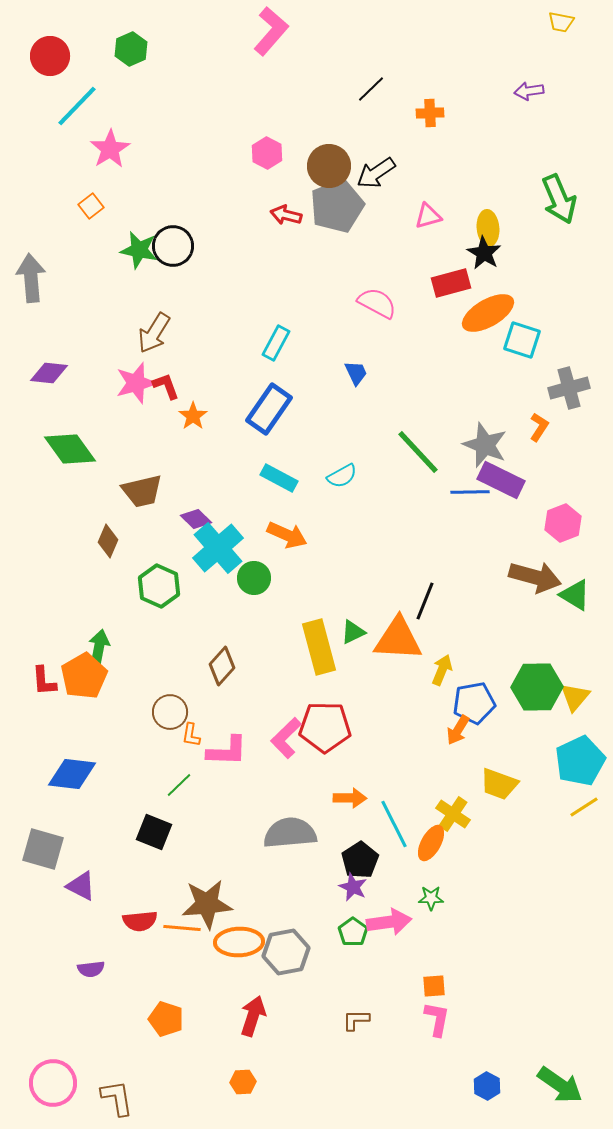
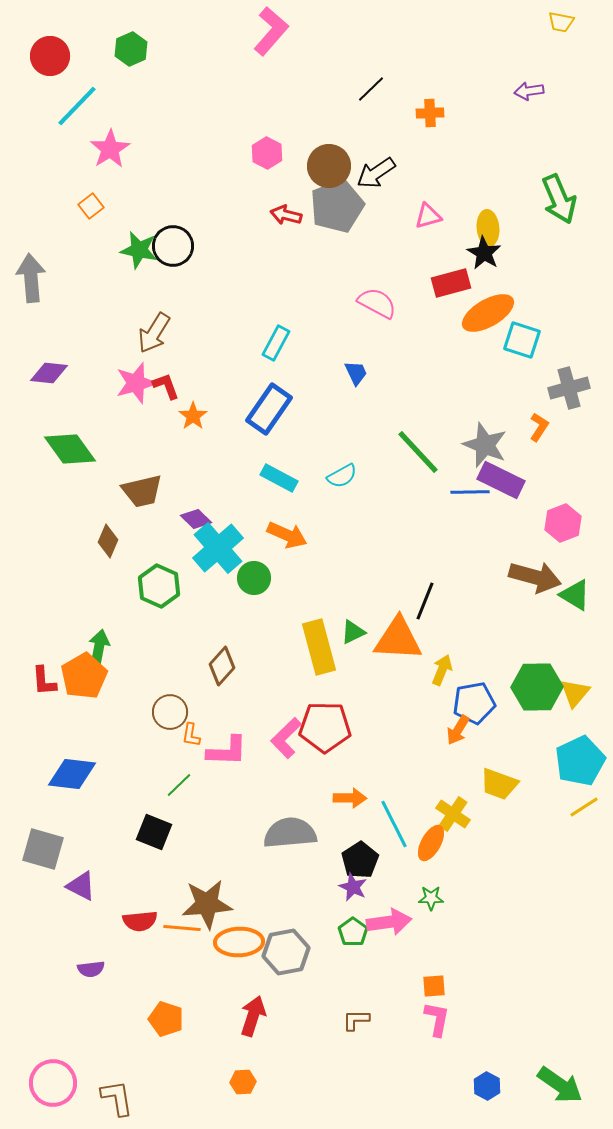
yellow triangle at (575, 697): moved 4 px up
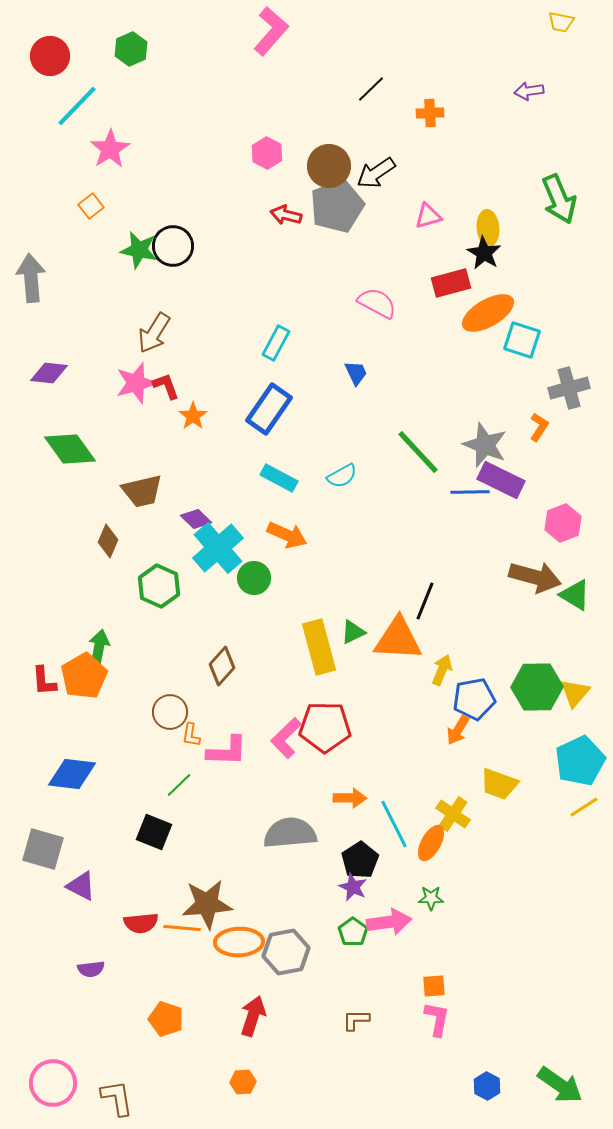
blue pentagon at (474, 703): moved 4 px up
red semicircle at (140, 921): moved 1 px right, 2 px down
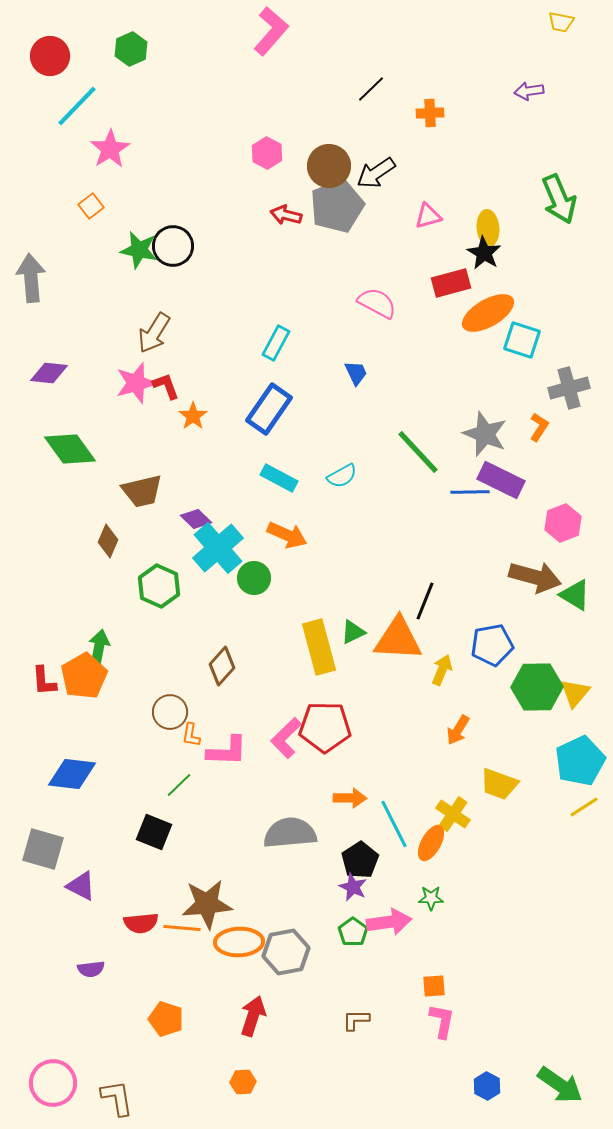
gray star at (485, 445): moved 11 px up
blue pentagon at (474, 699): moved 18 px right, 54 px up
pink L-shape at (437, 1019): moved 5 px right, 2 px down
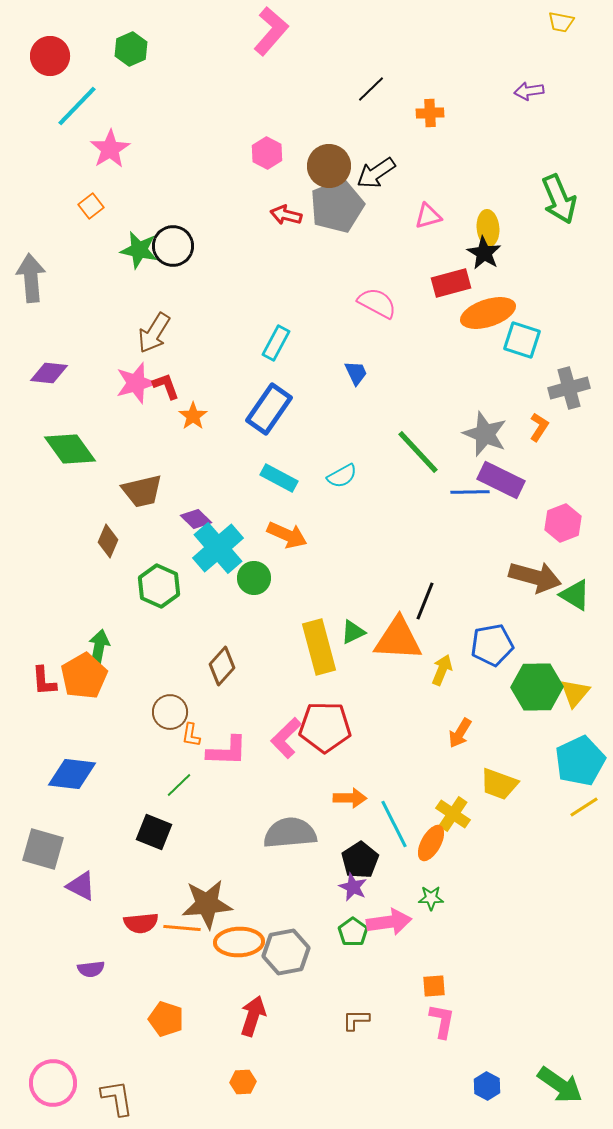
orange ellipse at (488, 313): rotated 12 degrees clockwise
orange arrow at (458, 730): moved 2 px right, 3 px down
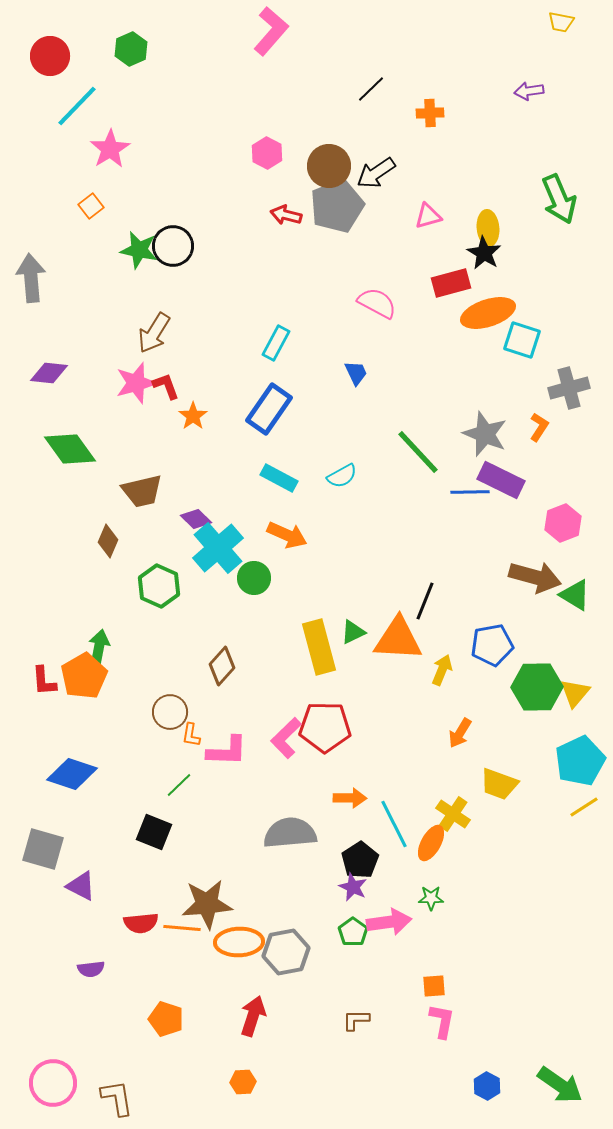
blue diamond at (72, 774): rotated 12 degrees clockwise
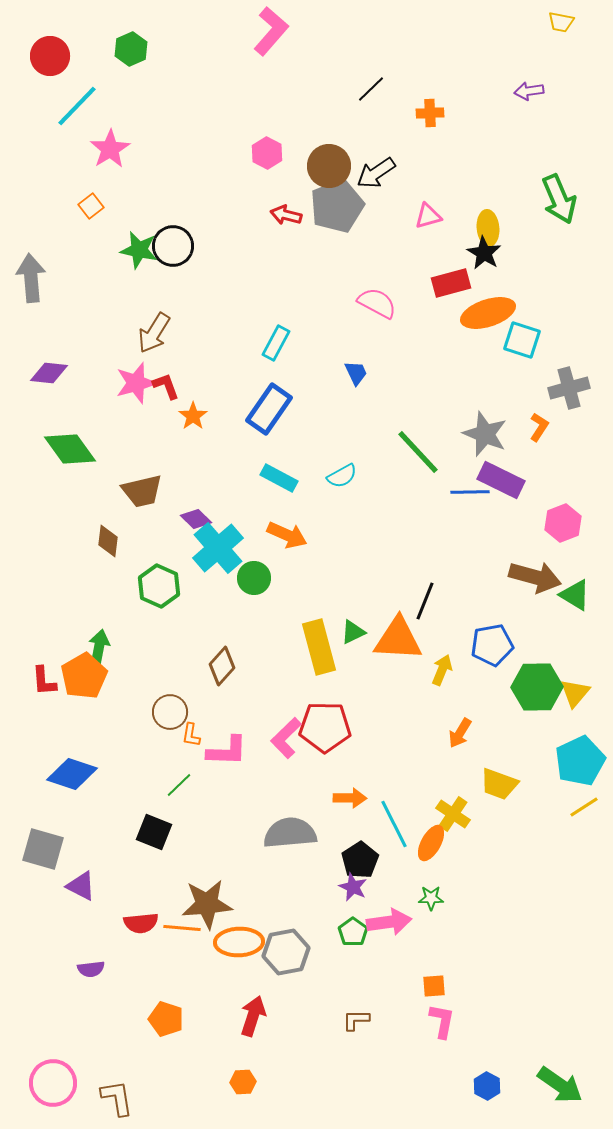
brown diamond at (108, 541): rotated 16 degrees counterclockwise
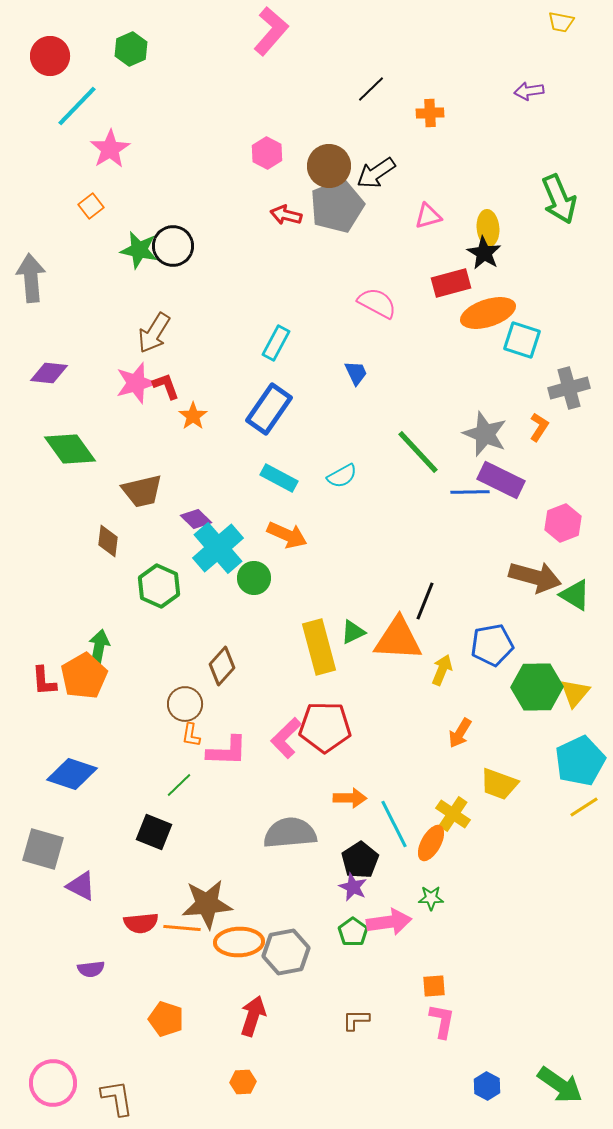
brown circle at (170, 712): moved 15 px right, 8 px up
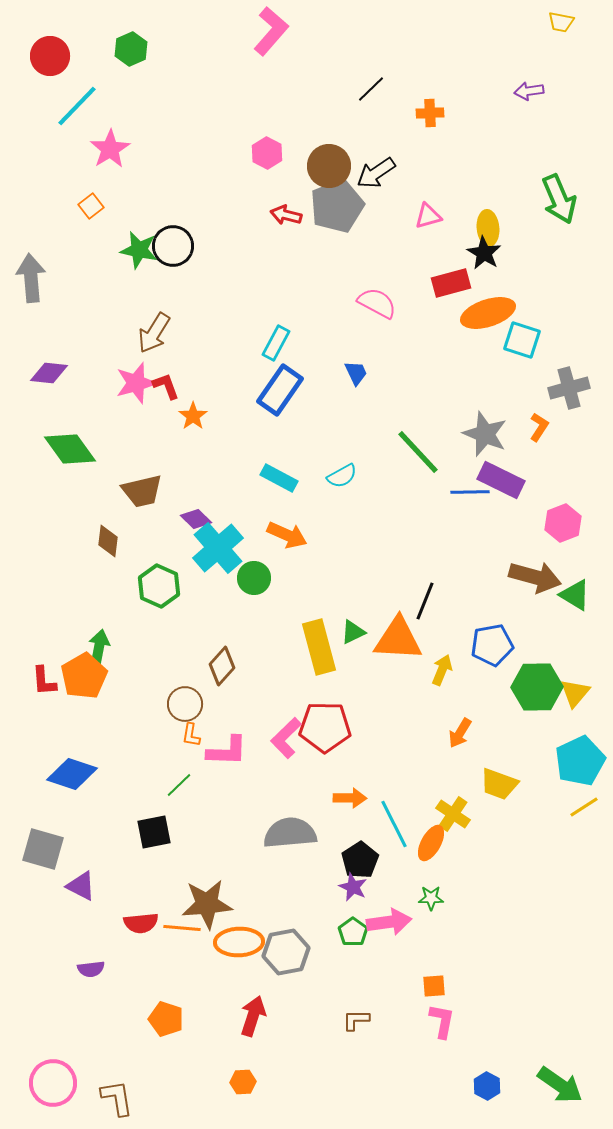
blue rectangle at (269, 409): moved 11 px right, 19 px up
black square at (154, 832): rotated 33 degrees counterclockwise
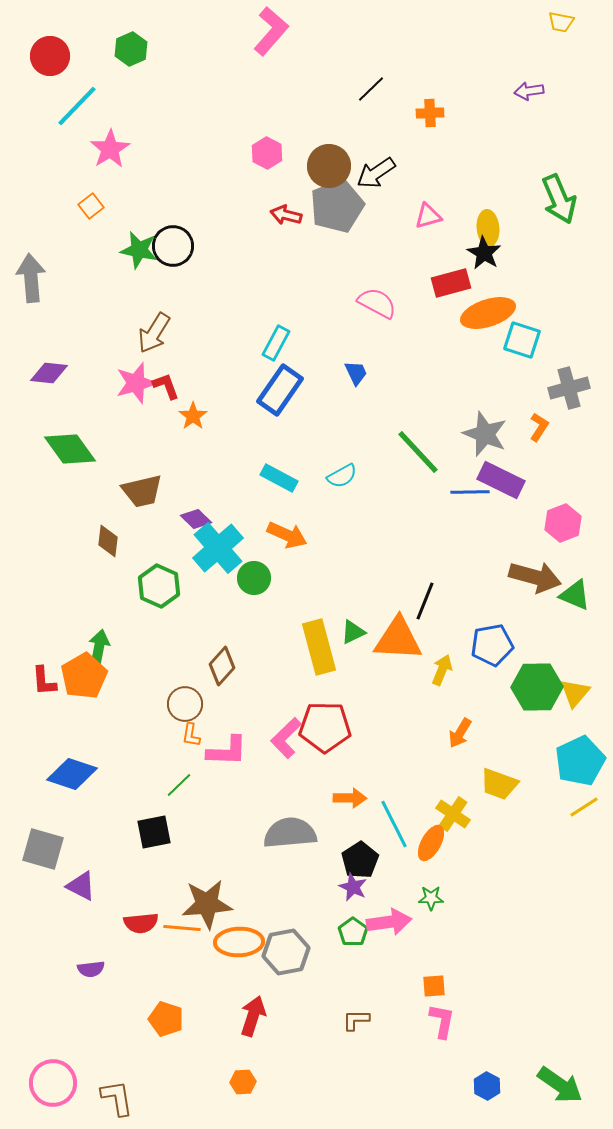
green triangle at (575, 595): rotated 8 degrees counterclockwise
